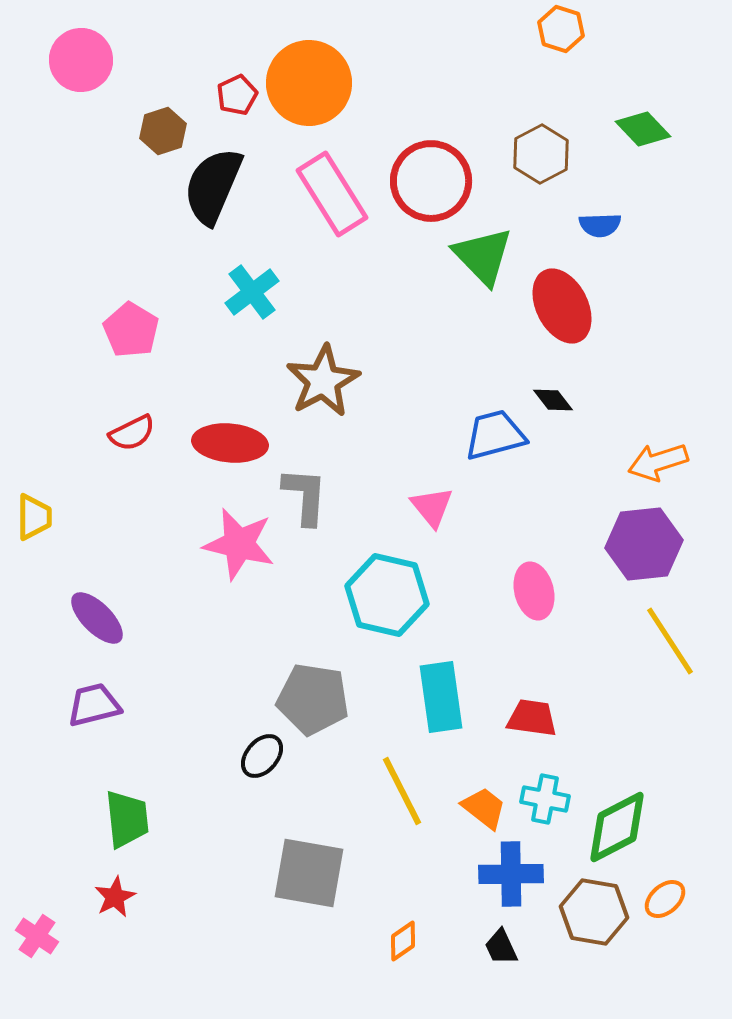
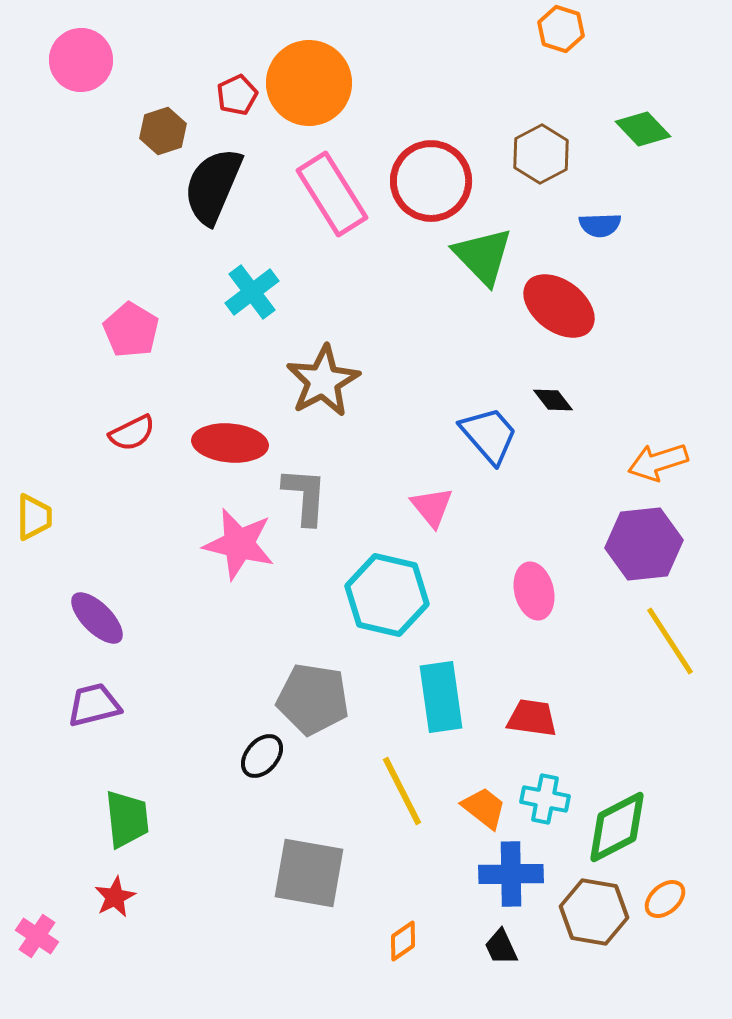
red ellipse at (562, 306): moved 3 px left; rotated 26 degrees counterclockwise
blue trapezoid at (495, 435): moved 6 px left; rotated 64 degrees clockwise
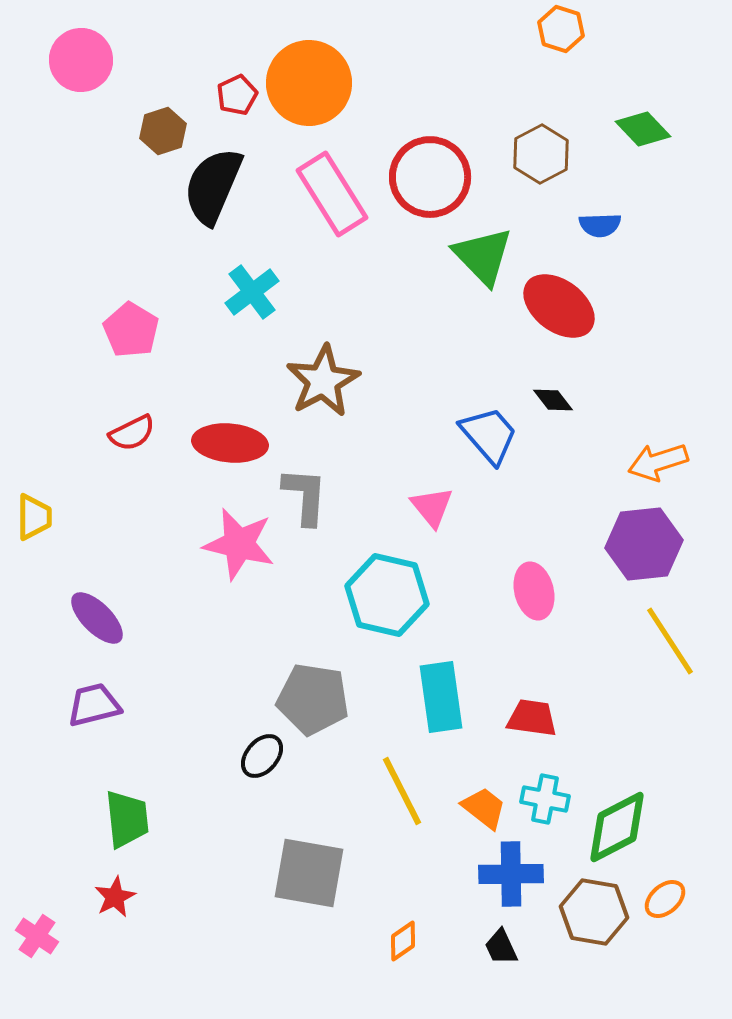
red circle at (431, 181): moved 1 px left, 4 px up
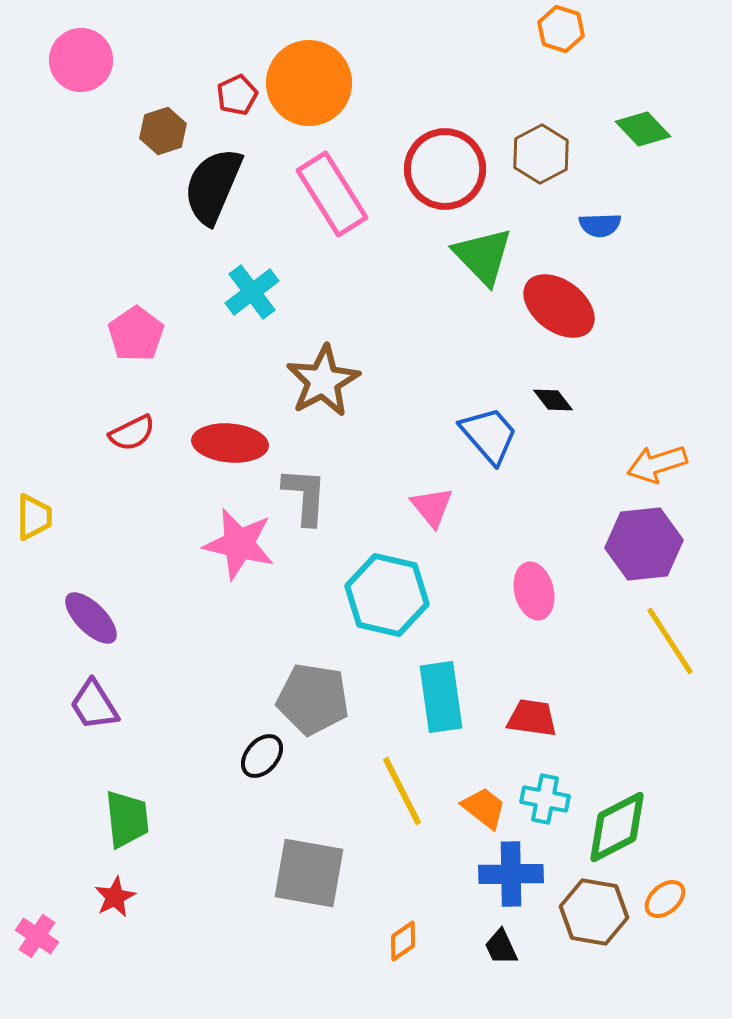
red circle at (430, 177): moved 15 px right, 8 px up
pink pentagon at (131, 330): moved 5 px right, 4 px down; rotated 6 degrees clockwise
orange arrow at (658, 462): moved 1 px left, 2 px down
purple ellipse at (97, 618): moved 6 px left
purple trapezoid at (94, 705): rotated 108 degrees counterclockwise
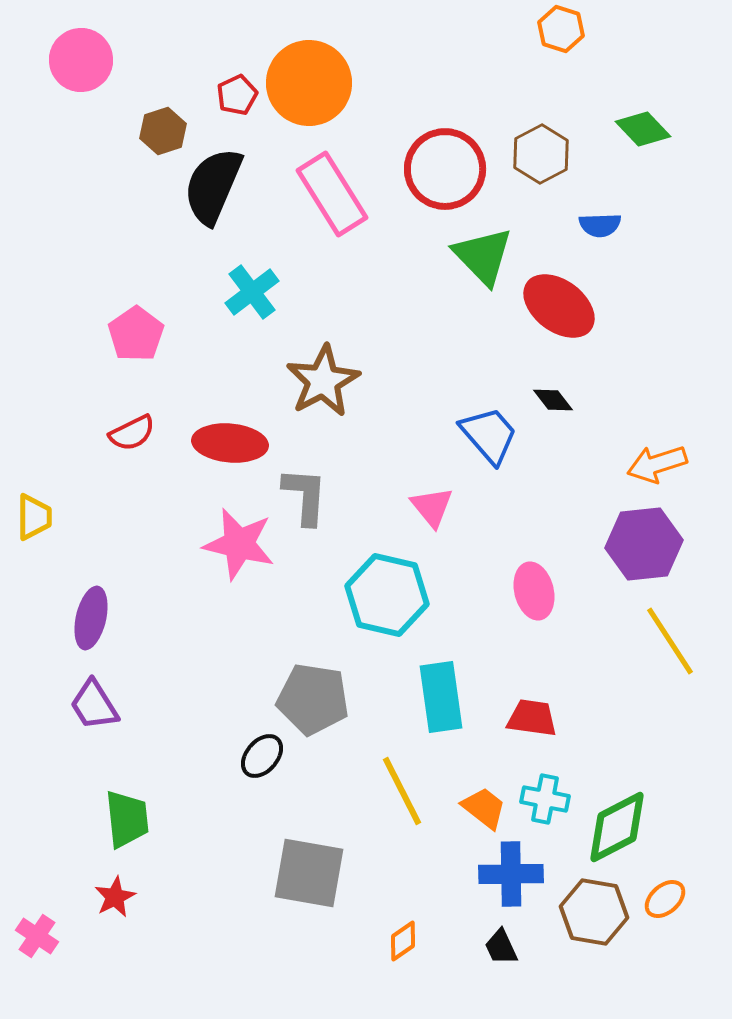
purple ellipse at (91, 618): rotated 58 degrees clockwise
